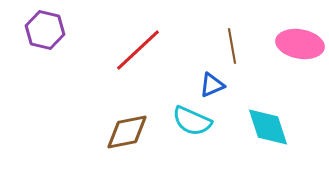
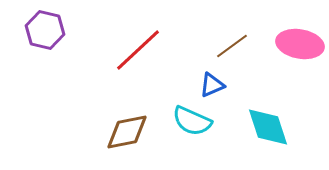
brown line: rotated 64 degrees clockwise
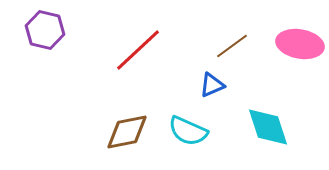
cyan semicircle: moved 4 px left, 10 px down
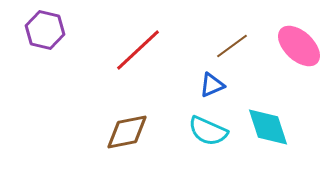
pink ellipse: moved 1 px left, 2 px down; rotated 33 degrees clockwise
cyan semicircle: moved 20 px right
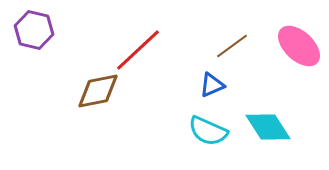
purple hexagon: moved 11 px left
cyan diamond: rotated 15 degrees counterclockwise
brown diamond: moved 29 px left, 41 px up
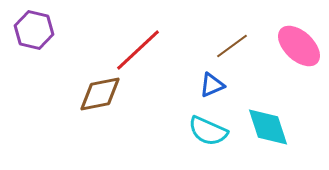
brown diamond: moved 2 px right, 3 px down
cyan diamond: rotated 15 degrees clockwise
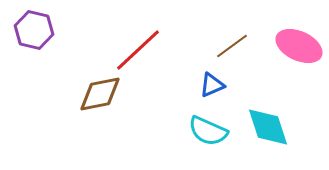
pink ellipse: rotated 18 degrees counterclockwise
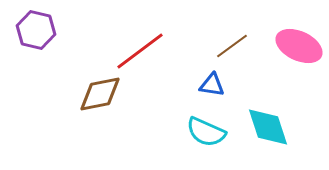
purple hexagon: moved 2 px right
red line: moved 2 px right, 1 px down; rotated 6 degrees clockwise
blue triangle: rotated 32 degrees clockwise
cyan semicircle: moved 2 px left, 1 px down
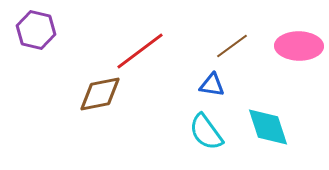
pink ellipse: rotated 24 degrees counterclockwise
cyan semicircle: rotated 30 degrees clockwise
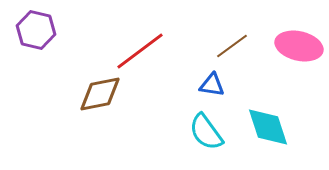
pink ellipse: rotated 12 degrees clockwise
